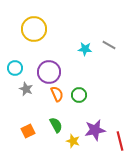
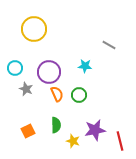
cyan star: moved 17 px down
green semicircle: rotated 28 degrees clockwise
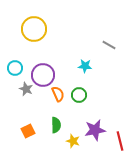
purple circle: moved 6 px left, 3 px down
orange semicircle: moved 1 px right
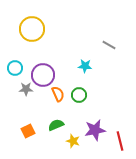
yellow circle: moved 2 px left
gray star: rotated 24 degrees counterclockwise
green semicircle: rotated 112 degrees counterclockwise
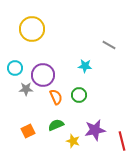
orange semicircle: moved 2 px left, 3 px down
red line: moved 2 px right
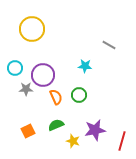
red line: rotated 30 degrees clockwise
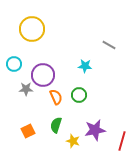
cyan circle: moved 1 px left, 4 px up
green semicircle: rotated 49 degrees counterclockwise
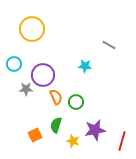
green circle: moved 3 px left, 7 px down
orange square: moved 7 px right, 4 px down
